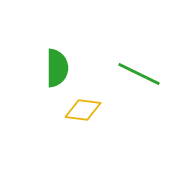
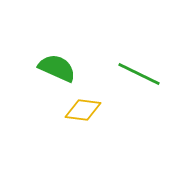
green semicircle: rotated 66 degrees counterclockwise
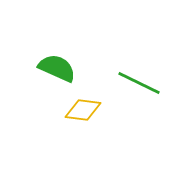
green line: moved 9 px down
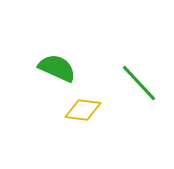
green line: rotated 21 degrees clockwise
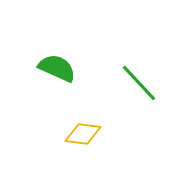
yellow diamond: moved 24 px down
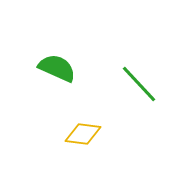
green line: moved 1 px down
